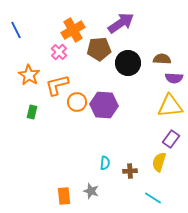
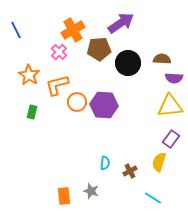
brown cross: rotated 24 degrees counterclockwise
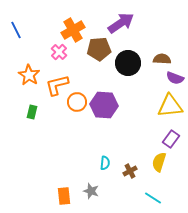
purple semicircle: moved 1 px right; rotated 18 degrees clockwise
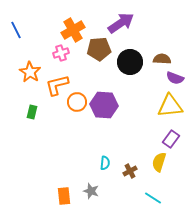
pink cross: moved 2 px right, 1 px down; rotated 28 degrees clockwise
black circle: moved 2 px right, 1 px up
orange star: moved 1 px right, 3 px up
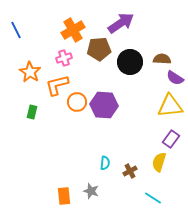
pink cross: moved 3 px right, 5 px down
purple semicircle: rotated 12 degrees clockwise
